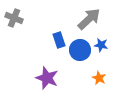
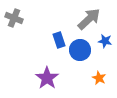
blue star: moved 4 px right, 4 px up
purple star: rotated 15 degrees clockwise
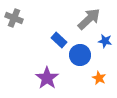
blue rectangle: rotated 28 degrees counterclockwise
blue circle: moved 5 px down
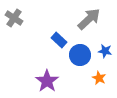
gray cross: rotated 12 degrees clockwise
blue star: moved 10 px down
purple star: moved 3 px down
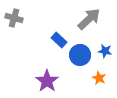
gray cross: rotated 18 degrees counterclockwise
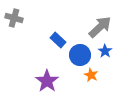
gray arrow: moved 11 px right, 8 px down
blue rectangle: moved 1 px left
blue star: rotated 24 degrees clockwise
orange star: moved 8 px left, 3 px up
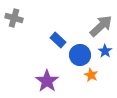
gray arrow: moved 1 px right, 1 px up
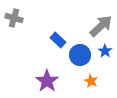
orange star: moved 6 px down
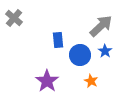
gray cross: rotated 24 degrees clockwise
blue rectangle: rotated 42 degrees clockwise
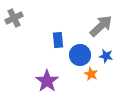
gray cross: rotated 24 degrees clockwise
blue star: moved 1 px right, 5 px down; rotated 24 degrees counterclockwise
orange star: moved 7 px up
